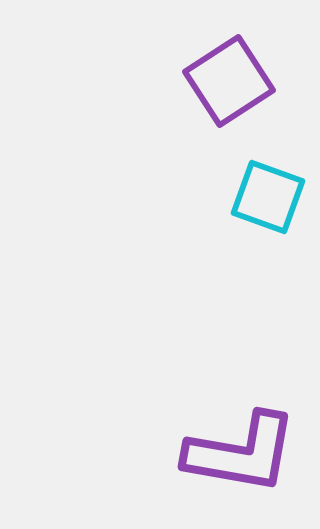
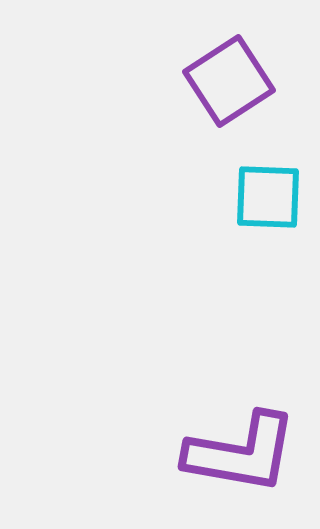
cyan square: rotated 18 degrees counterclockwise
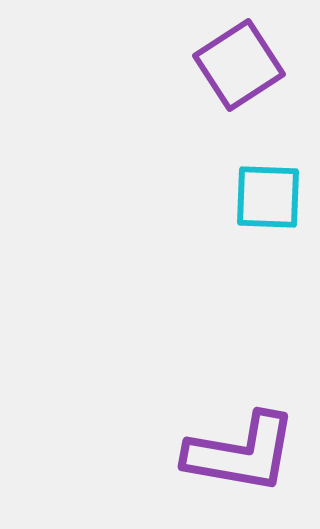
purple square: moved 10 px right, 16 px up
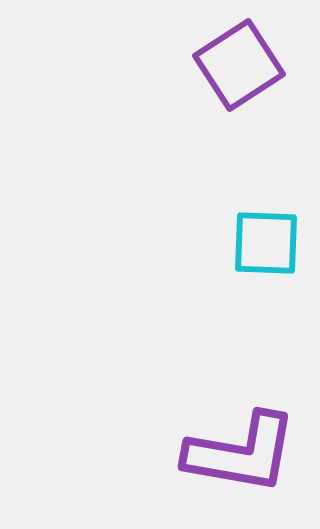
cyan square: moved 2 px left, 46 px down
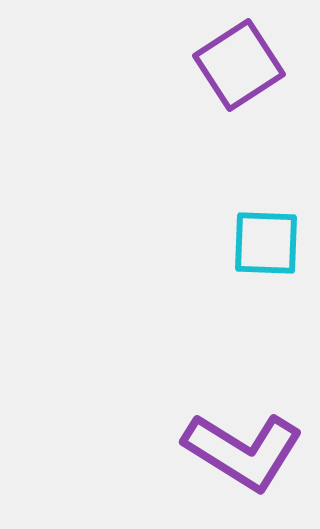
purple L-shape: moved 2 px right, 2 px up; rotated 22 degrees clockwise
